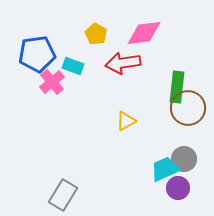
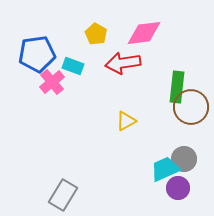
brown circle: moved 3 px right, 1 px up
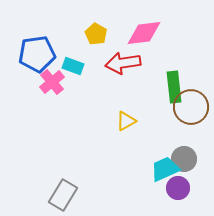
green rectangle: moved 3 px left; rotated 12 degrees counterclockwise
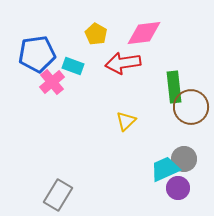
yellow triangle: rotated 15 degrees counterclockwise
gray rectangle: moved 5 px left
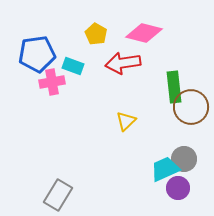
pink diamond: rotated 21 degrees clockwise
pink cross: rotated 30 degrees clockwise
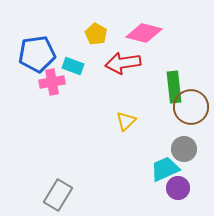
gray circle: moved 10 px up
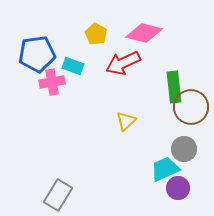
red arrow: rotated 16 degrees counterclockwise
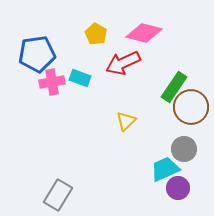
cyan rectangle: moved 7 px right, 12 px down
green rectangle: rotated 40 degrees clockwise
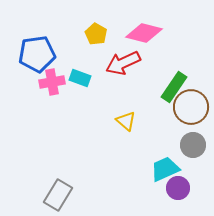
yellow triangle: rotated 35 degrees counterclockwise
gray circle: moved 9 px right, 4 px up
